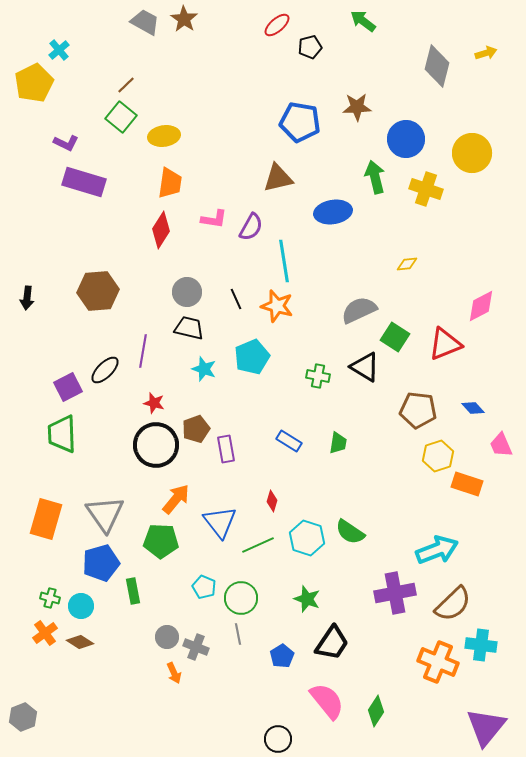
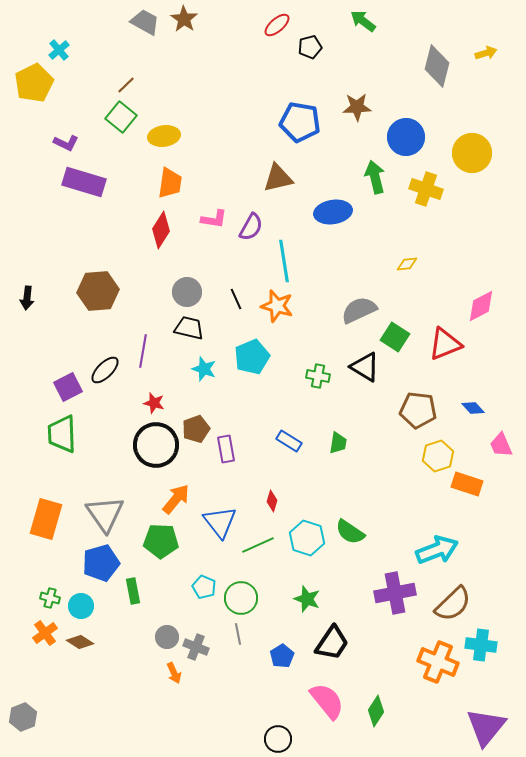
blue circle at (406, 139): moved 2 px up
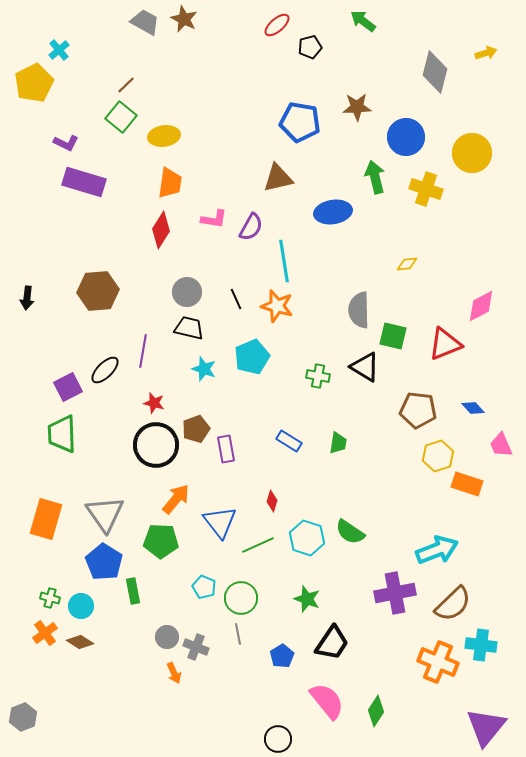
brown star at (184, 19): rotated 8 degrees counterclockwise
gray diamond at (437, 66): moved 2 px left, 6 px down
gray semicircle at (359, 310): rotated 66 degrees counterclockwise
green square at (395, 337): moved 2 px left, 1 px up; rotated 20 degrees counterclockwise
blue pentagon at (101, 563): moved 3 px right, 1 px up; rotated 24 degrees counterclockwise
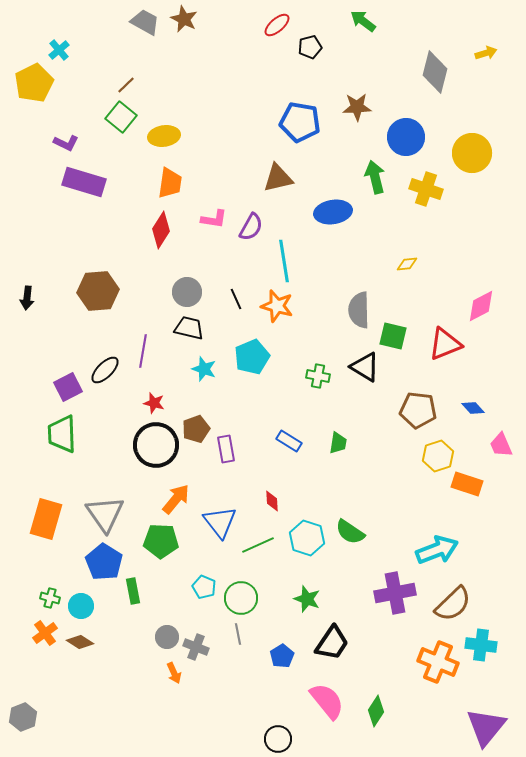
red diamond at (272, 501): rotated 20 degrees counterclockwise
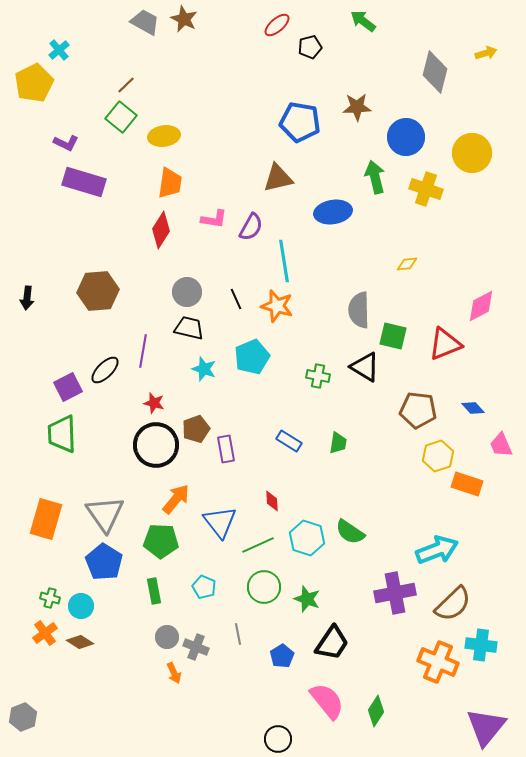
green rectangle at (133, 591): moved 21 px right
green circle at (241, 598): moved 23 px right, 11 px up
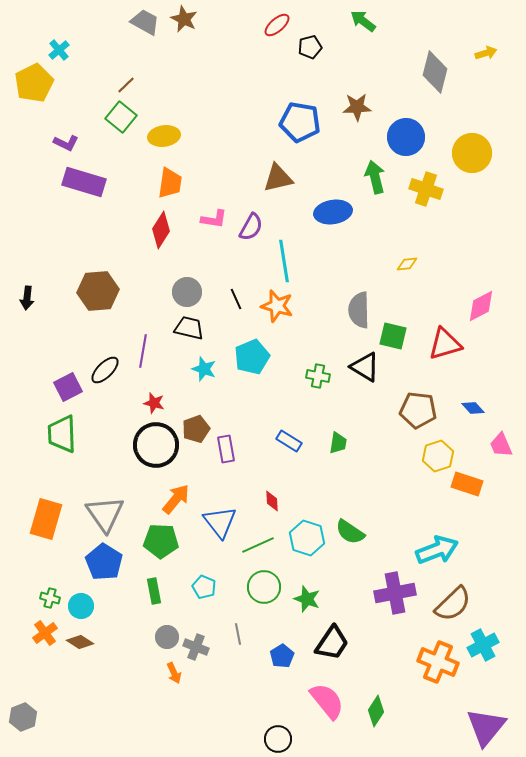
red triangle at (445, 344): rotated 6 degrees clockwise
cyan cross at (481, 645): moved 2 px right; rotated 36 degrees counterclockwise
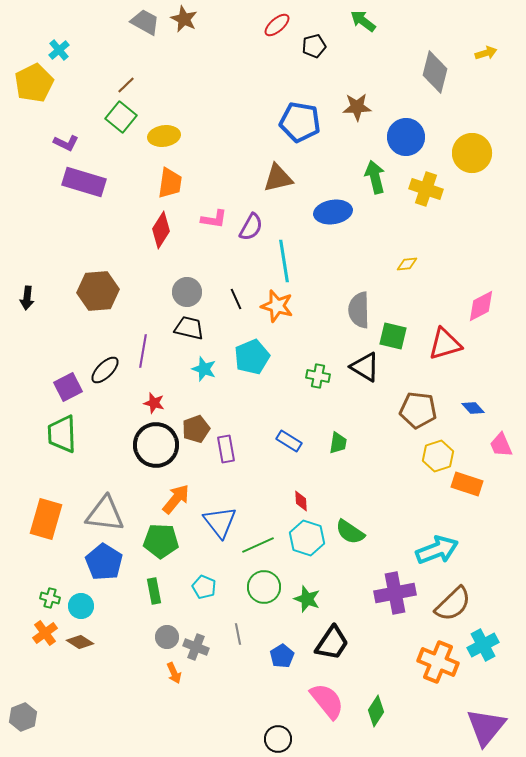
black pentagon at (310, 47): moved 4 px right, 1 px up
red diamond at (272, 501): moved 29 px right
gray triangle at (105, 514): rotated 48 degrees counterclockwise
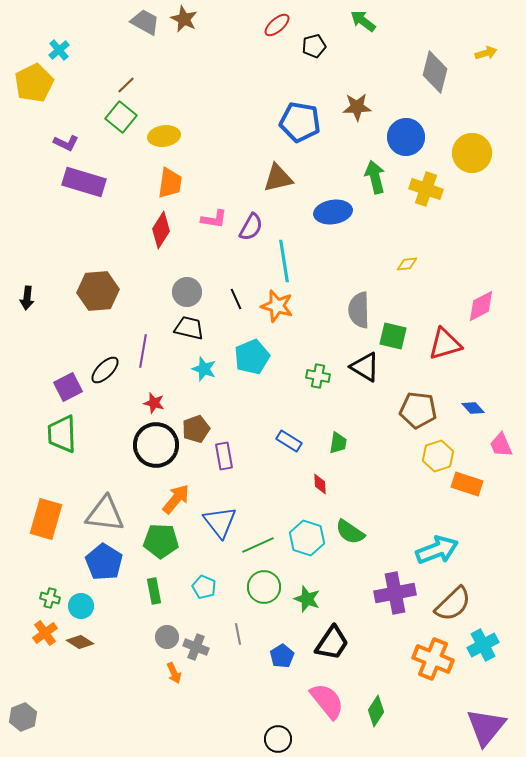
purple rectangle at (226, 449): moved 2 px left, 7 px down
red diamond at (301, 501): moved 19 px right, 17 px up
orange cross at (438, 662): moved 5 px left, 3 px up
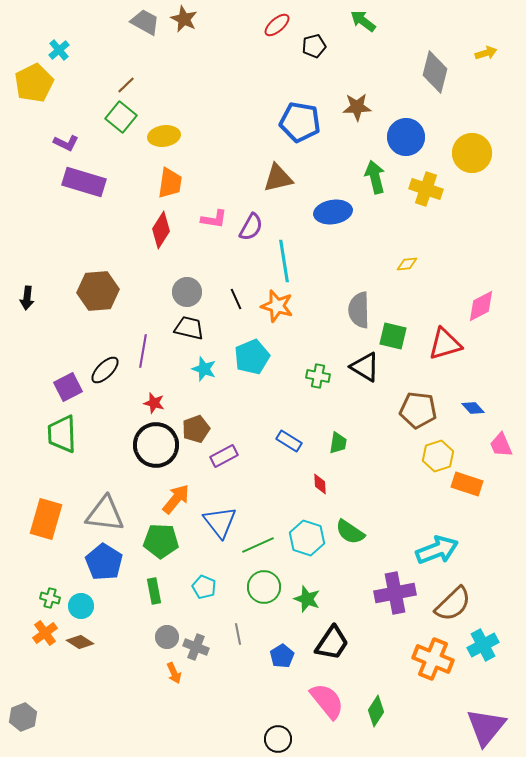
purple rectangle at (224, 456): rotated 72 degrees clockwise
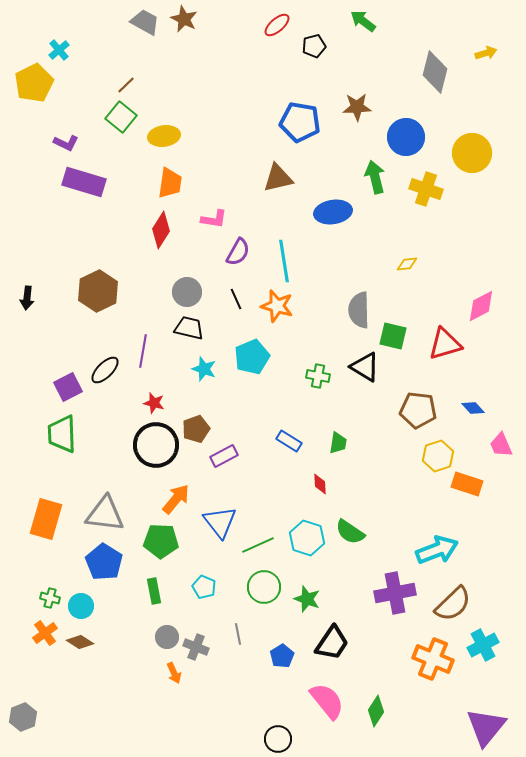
purple semicircle at (251, 227): moved 13 px left, 25 px down
brown hexagon at (98, 291): rotated 21 degrees counterclockwise
